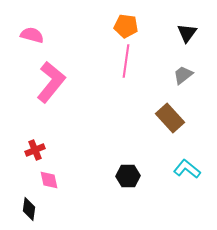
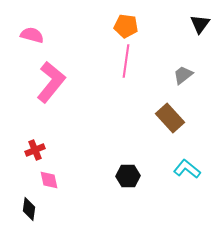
black triangle: moved 13 px right, 9 px up
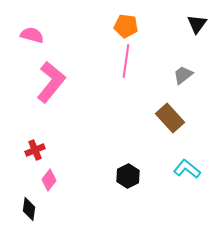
black triangle: moved 3 px left
black hexagon: rotated 25 degrees counterclockwise
pink diamond: rotated 50 degrees clockwise
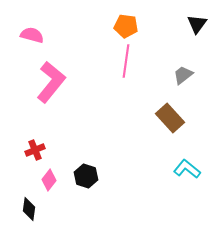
black hexagon: moved 42 px left; rotated 15 degrees counterclockwise
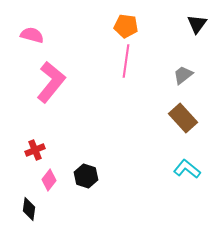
brown rectangle: moved 13 px right
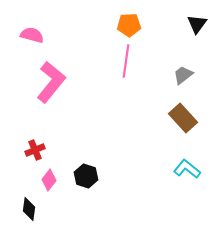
orange pentagon: moved 3 px right, 1 px up; rotated 10 degrees counterclockwise
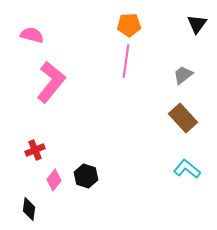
pink diamond: moved 5 px right
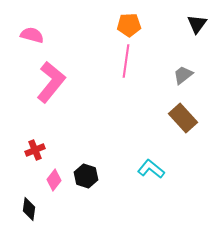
cyan L-shape: moved 36 px left
